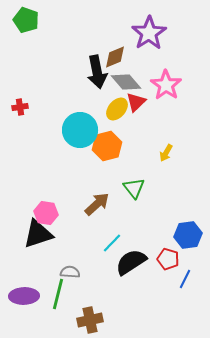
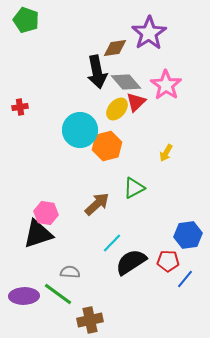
brown diamond: moved 9 px up; rotated 15 degrees clockwise
green triangle: rotated 40 degrees clockwise
red pentagon: moved 2 px down; rotated 15 degrees counterclockwise
blue line: rotated 12 degrees clockwise
green line: rotated 68 degrees counterclockwise
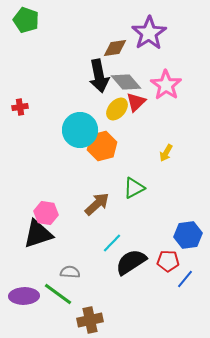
black arrow: moved 2 px right, 4 px down
orange hexagon: moved 5 px left
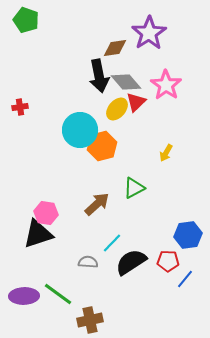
gray semicircle: moved 18 px right, 10 px up
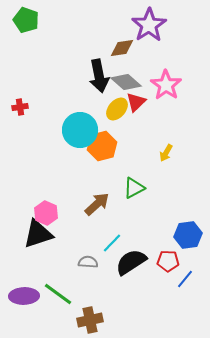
purple star: moved 8 px up
brown diamond: moved 7 px right
gray diamond: rotated 8 degrees counterclockwise
pink hexagon: rotated 15 degrees clockwise
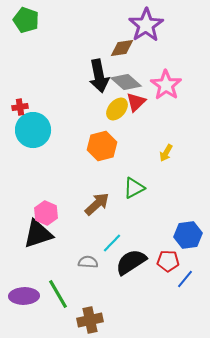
purple star: moved 3 px left
cyan circle: moved 47 px left
green line: rotated 24 degrees clockwise
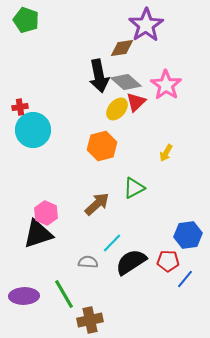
green line: moved 6 px right
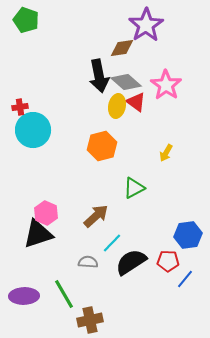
red triangle: rotated 40 degrees counterclockwise
yellow ellipse: moved 3 px up; rotated 30 degrees counterclockwise
brown arrow: moved 1 px left, 12 px down
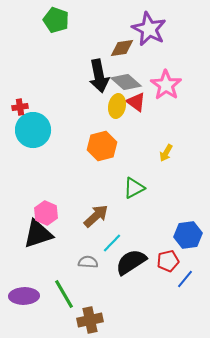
green pentagon: moved 30 px right
purple star: moved 3 px right, 4 px down; rotated 12 degrees counterclockwise
red pentagon: rotated 15 degrees counterclockwise
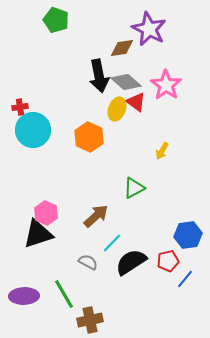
yellow ellipse: moved 3 px down; rotated 10 degrees clockwise
orange hexagon: moved 13 px left, 9 px up; rotated 20 degrees counterclockwise
yellow arrow: moved 4 px left, 2 px up
gray semicircle: rotated 24 degrees clockwise
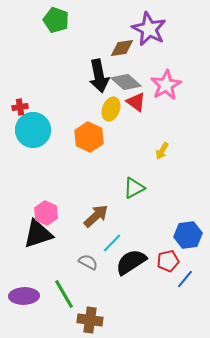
pink star: rotated 8 degrees clockwise
yellow ellipse: moved 6 px left
brown cross: rotated 20 degrees clockwise
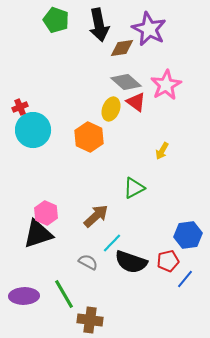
black arrow: moved 51 px up
red cross: rotated 14 degrees counterclockwise
black semicircle: rotated 128 degrees counterclockwise
